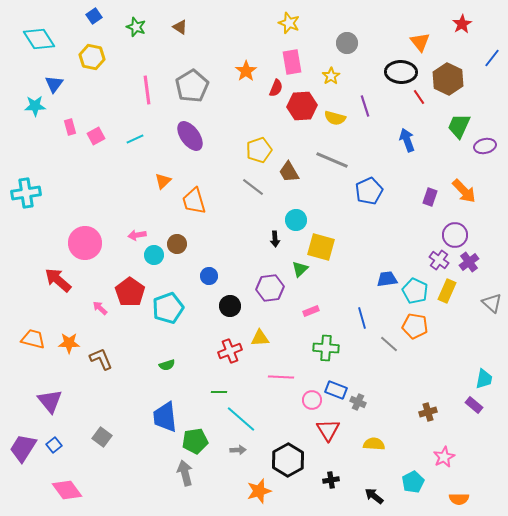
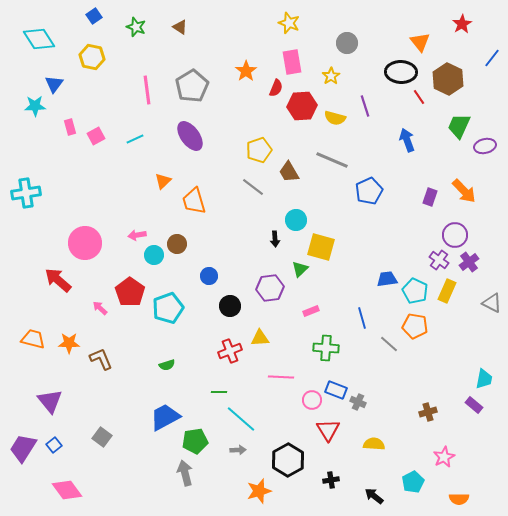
gray triangle at (492, 303): rotated 15 degrees counterclockwise
blue trapezoid at (165, 417): rotated 68 degrees clockwise
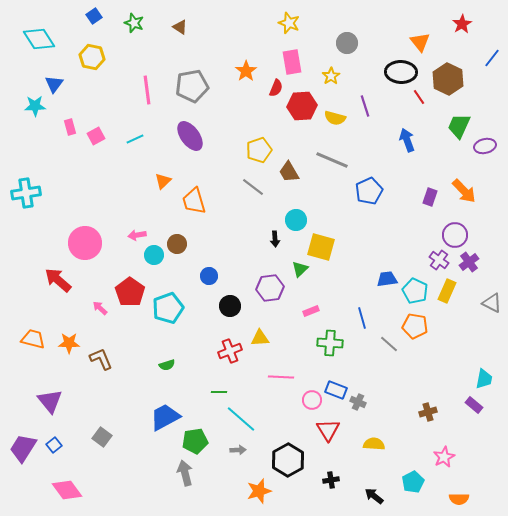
green star at (136, 27): moved 2 px left, 4 px up
gray pentagon at (192, 86): rotated 20 degrees clockwise
green cross at (326, 348): moved 4 px right, 5 px up
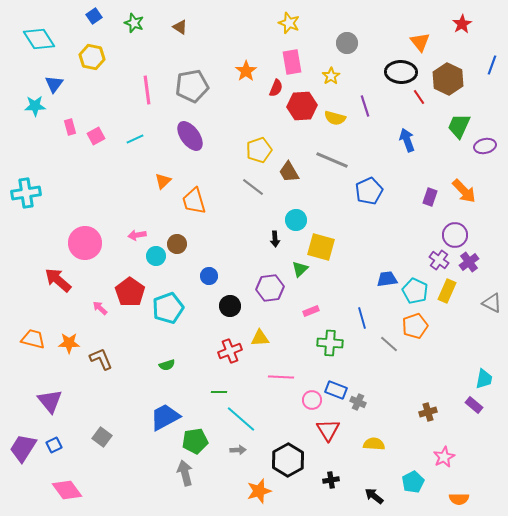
blue line at (492, 58): moved 7 px down; rotated 18 degrees counterclockwise
cyan circle at (154, 255): moved 2 px right, 1 px down
orange pentagon at (415, 326): rotated 30 degrees counterclockwise
blue square at (54, 445): rotated 14 degrees clockwise
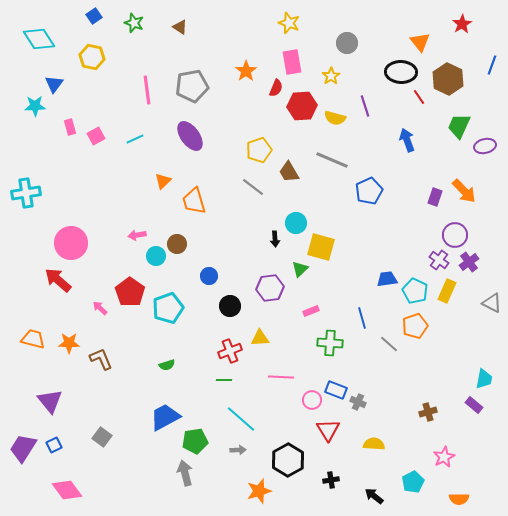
purple rectangle at (430, 197): moved 5 px right
cyan circle at (296, 220): moved 3 px down
pink circle at (85, 243): moved 14 px left
green line at (219, 392): moved 5 px right, 12 px up
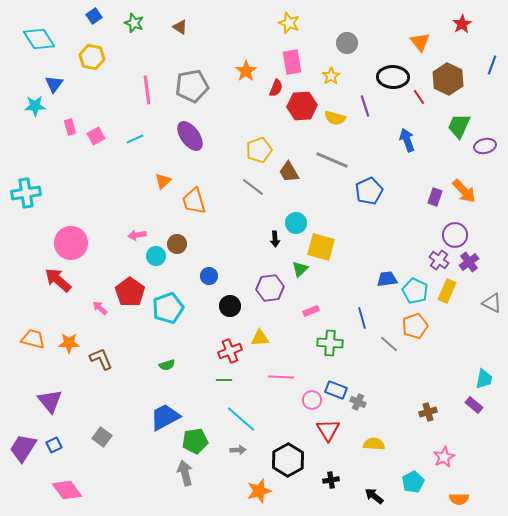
black ellipse at (401, 72): moved 8 px left, 5 px down
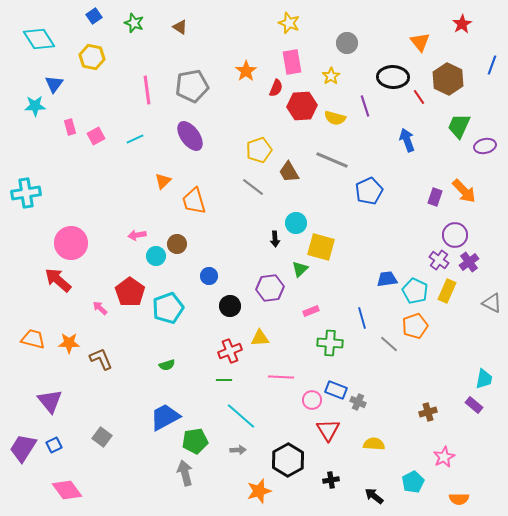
cyan line at (241, 419): moved 3 px up
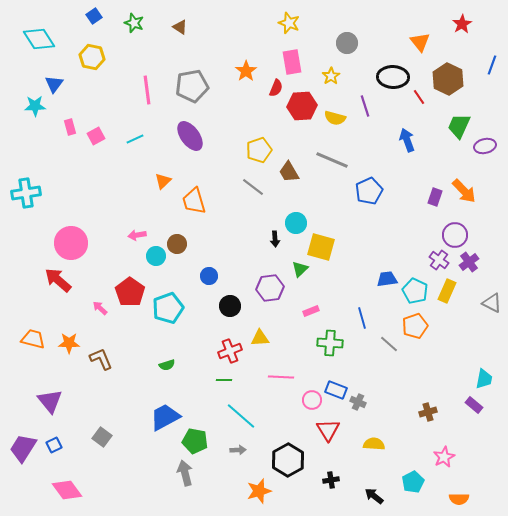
green pentagon at (195, 441): rotated 20 degrees clockwise
